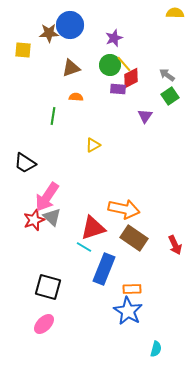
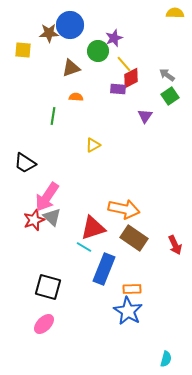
green circle: moved 12 px left, 14 px up
cyan semicircle: moved 10 px right, 10 px down
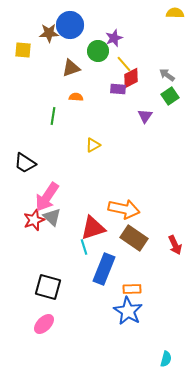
cyan line: rotated 42 degrees clockwise
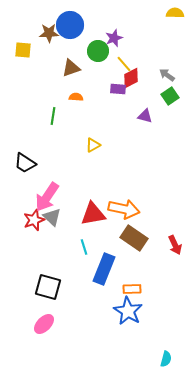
purple triangle: rotated 49 degrees counterclockwise
red triangle: moved 14 px up; rotated 8 degrees clockwise
